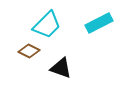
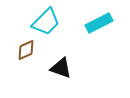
cyan trapezoid: moved 1 px left, 3 px up
brown diamond: moved 3 px left, 1 px up; rotated 50 degrees counterclockwise
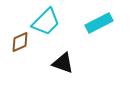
brown diamond: moved 6 px left, 8 px up
black triangle: moved 2 px right, 5 px up
